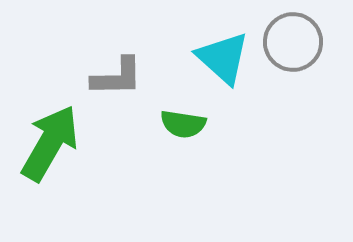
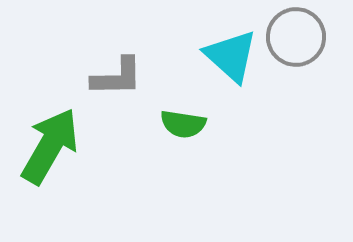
gray circle: moved 3 px right, 5 px up
cyan triangle: moved 8 px right, 2 px up
green arrow: moved 3 px down
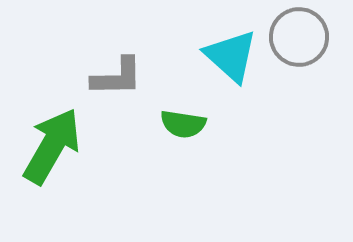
gray circle: moved 3 px right
green arrow: moved 2 px right
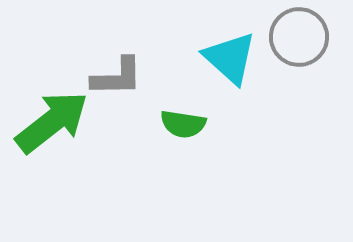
cyan triangle: moved 1 px left, 2 px down
green arrow: moved 24 px up; rotated 22 degrees clockwise
